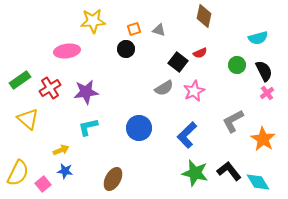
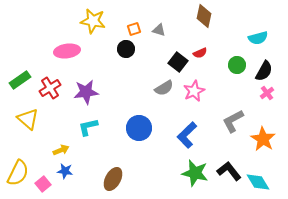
yellow star: rotated 15 degrees clockwise
black semicircle: rotated 55 degrees clockwise
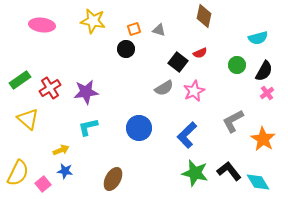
pink ellipse: moved 25 px left, 26 px up; rotated 15 degrees clockwise
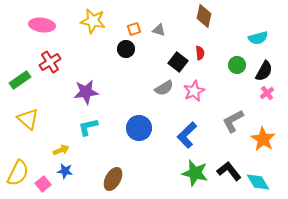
red semicircle: rotated 72 degrees counterclockwise
red cross: moved 26 px up
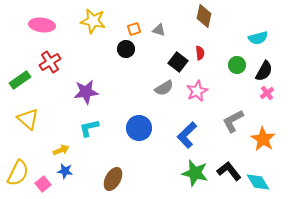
pink star: moved 3 px right
cyan L-shape: moved 1 px right, 1 px down
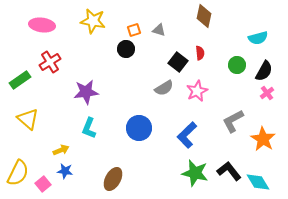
orange square: moved 1 px down
cyan L-shape: rotated 55 degrees counterclockwise
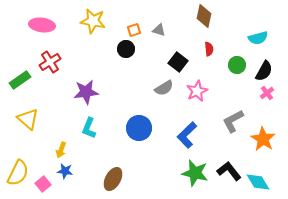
red semicircle: moved 9 px right, 4 px up
yellow arrow: rotated 133 degrees clockwise
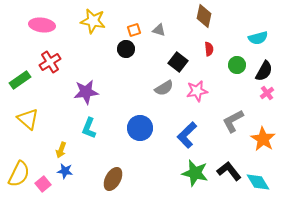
pink star: rotated 15 degrees clockwise
blue circle: moved 1 px right
yellow semicircle: moved 1 px right, 1 px down
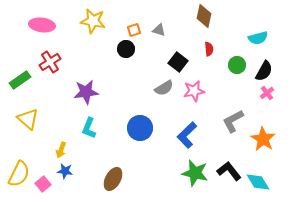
pink star: moved 3 px left
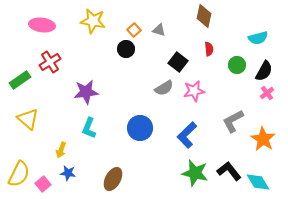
orange square: rotated 24 degrees counterclockwise
blue star: moved 3 px right, 2 px down
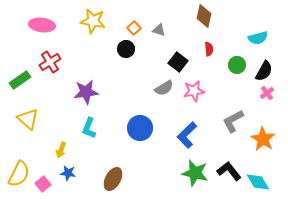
orange square: moved 2 px up
